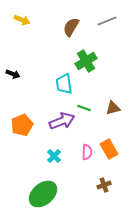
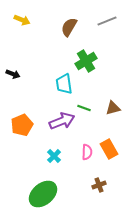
brown semicircle: moved 2 px left
brown cross: moved 5 px left
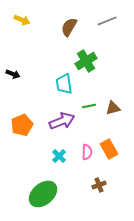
green line: moved 5 px right, 2 px up; rotated 32 degrees counterclockwise
cyan cross: moved 5 px right
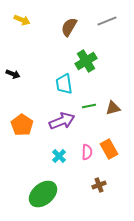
orange pentagon: rotated 15 degrees counterclockwise
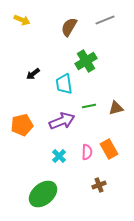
gray line: moved 2 px left, 1 px up
black arrow: moved 20 px right; rotated 120 degrees clockwise
brown triangle: moved 3 px right
orange pentagon: rotated 25 degrees clockwise
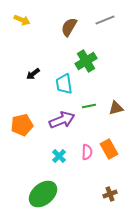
purple arrow: moved 1 px up
brown cross: moved 11 px right, 9 px down
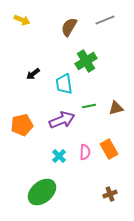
pink semicircle: moved 2 px left
green ellipse: moved 1 px left, 2 px up
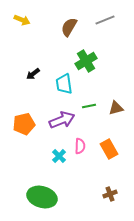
orange pentagon: moved 2 px right, 1 px up
pink semicircle: moved 5 px left, 6 px up
green ellipse: moved 5 px down; rotated 56 degrees clockwise
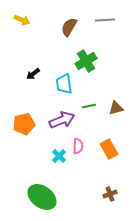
gray line: rotated 18 degrees clockwise
pink semicircle: moved 2 px left
green ellipse: rotated 20 degrees clockwise
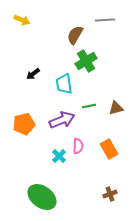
brown semicircle: moved 6 px right, 8 px down
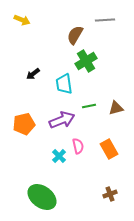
pink semicircle: rotated 14 degrees counterclockwise
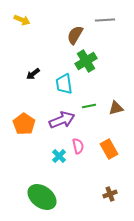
orange pentagon: rotated 25 degrees counterclockwise
